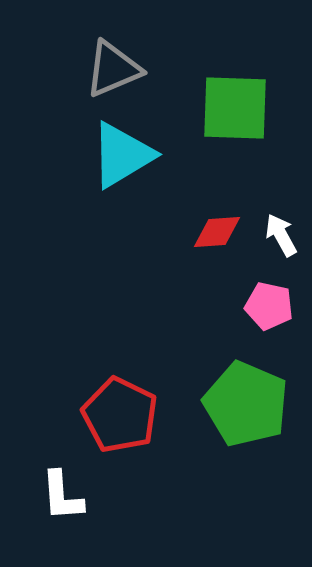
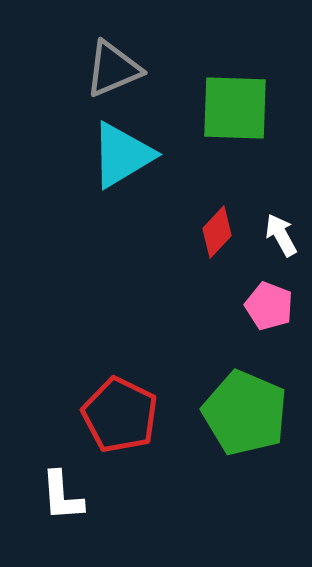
red diamond: rotated 42 degrees counterclockwise
pink pentagon: rotated 9 degrees clockwise
green pentagon: moved 1 px left, 9 px down
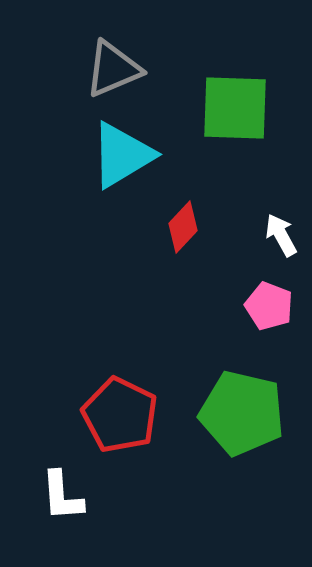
red diamond: moved 34 px left, 5 px up
green pentagon: moved 3 px left; rotated 10 degrees counterclockwise
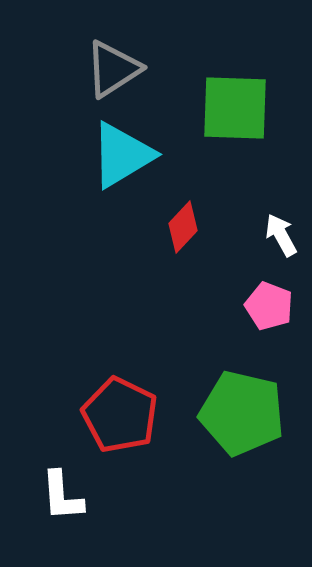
gray triangle: rotated 10 degrees counterclockwise
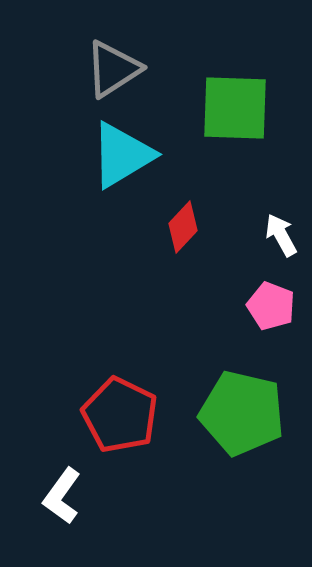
pink pentagon: moved 2 px right
white L-shape: rotated 40 degrees clockwise
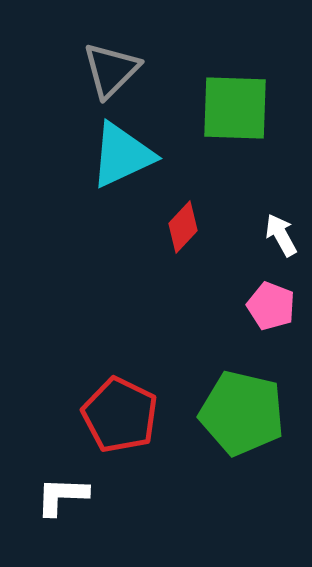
gray triangle: moved 2 px left, 1 px down; rotated 12 degrees counterclockwise
cyan triangle: rotated 6 degrees clockwise
white L-shape: rotated 56 degrees clockwise
